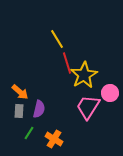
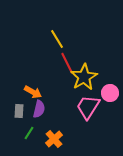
red line: rotated 10 degrees counterclockwise
yellow star: moved 2 px down
orange arrow: moved 13 px right; rotated 12 degrees counterclockwise
orange cross: rotated 18 degrees clockwise
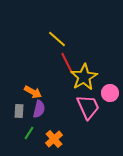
yellow line: rotated 18 degrees counterclockwise
pink trapezoid: rotated 124 degrees clockwise
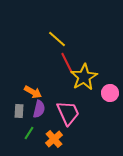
pink trapezoid: moved 20 px left, 6 px down
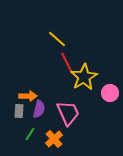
orange arrow: moved 5 px left, 4 px down; rotated 30 degrees counterclockwise
green line: moved 1 px right, 1 px down
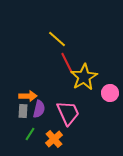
gray rectangle: moved 4 px right
